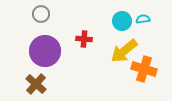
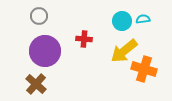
gray circle: moved 2 px left, 2 px down
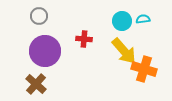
yellow arrow: rotated 92 degrees counterclockwise
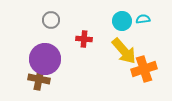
gray circle: moved 12 px right, 4 px down
purple circle: moved 8 px down
orange cross: rotated 35 degrees counterclockwise
brown cross: moved 3 px right, 5 px up; rotated 30 degrees counterclockwise
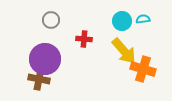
orange cross: moved 1 px left; rotated 35 degrees clockwise
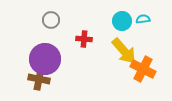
orange cross: rotated 10 degrees clockwise
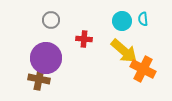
cyan semicircle: rotated 88 degrees counterclockwise
yellow arrow: rotated 8 degrees counterclockwise
purple circle: moved 1 px right, 1 px up
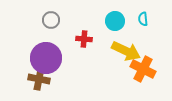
cyan circle: moved 7 px left
yellow arrow: moved 2 px right; rotated 16 degrees counterclockwise
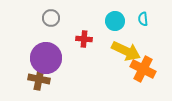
gray circle: moved 2 px up
